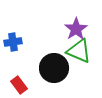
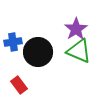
black circle: moved 16 px left, 16 px up
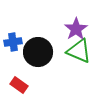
red rectangle: rotated 18 degrees counterclockwise
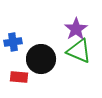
black circle: moved 3 px right, 7 px down
red rectangle: moved 8 px up; rotated 30 degrees counterclockwise
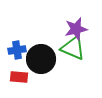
purple star: rotated 20 degrees clockwise
blue cross: moved 4 px right, 8 px down
green triangle: moved 6 px left, 3 px up
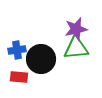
green triangle: moved 3 px right; rotated 28 degrees counterclockwise
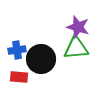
purple star: moved 2 px right, 2 px up; rotated 30 degrees clockwise
